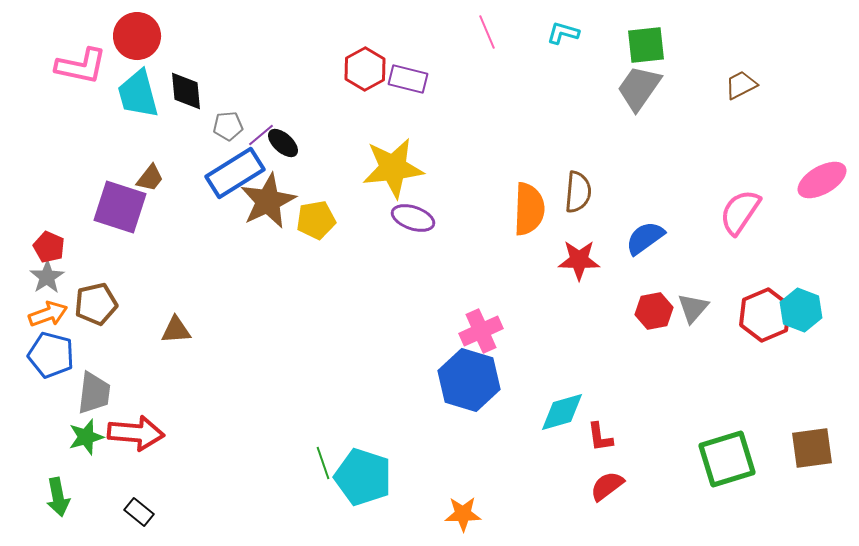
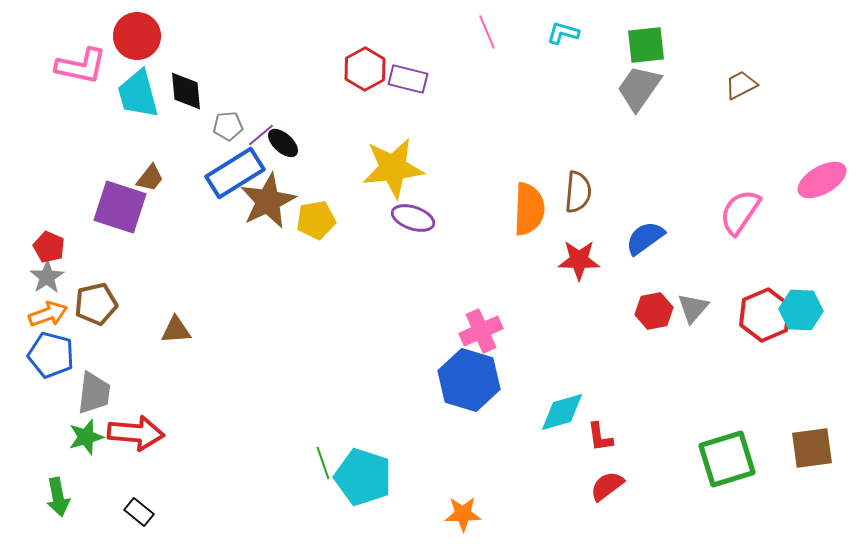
cyan hexagon at (801, 310): rotated 18 degrees counterclockwise
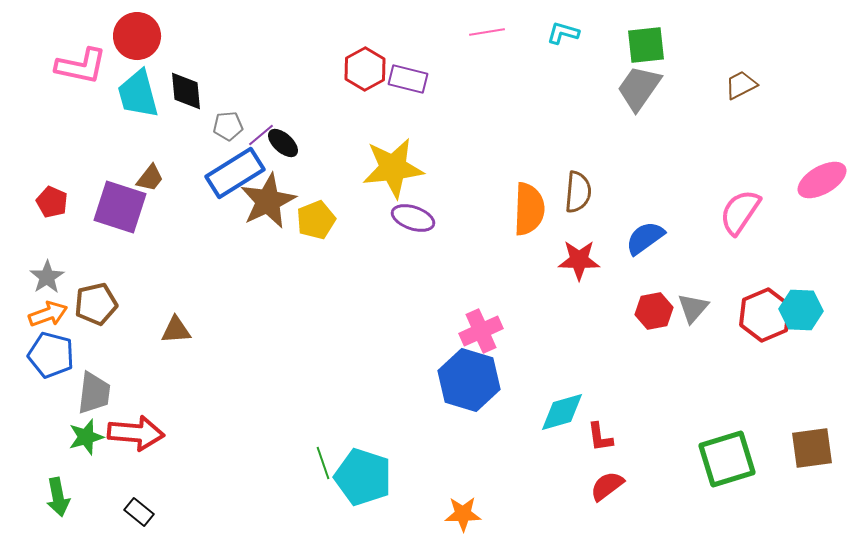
pink line at (487, 32): rotated 76 degrees counterclockwise
yellow pentagon at (316, 220): rotated 12 degrees counterclockwise
red pentagon at (49, 247): moved 3 px right, 45 px up
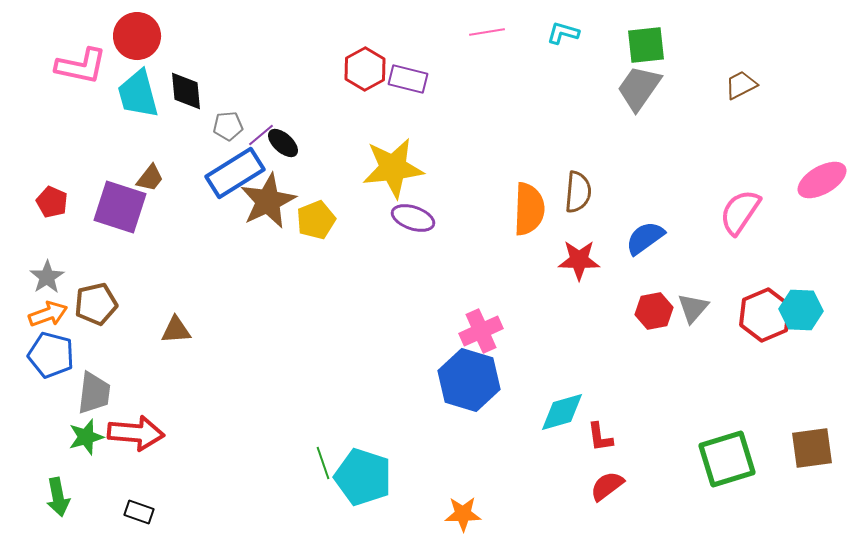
black rectangle at (139, 512): rotated 20 degrees counterclockwise
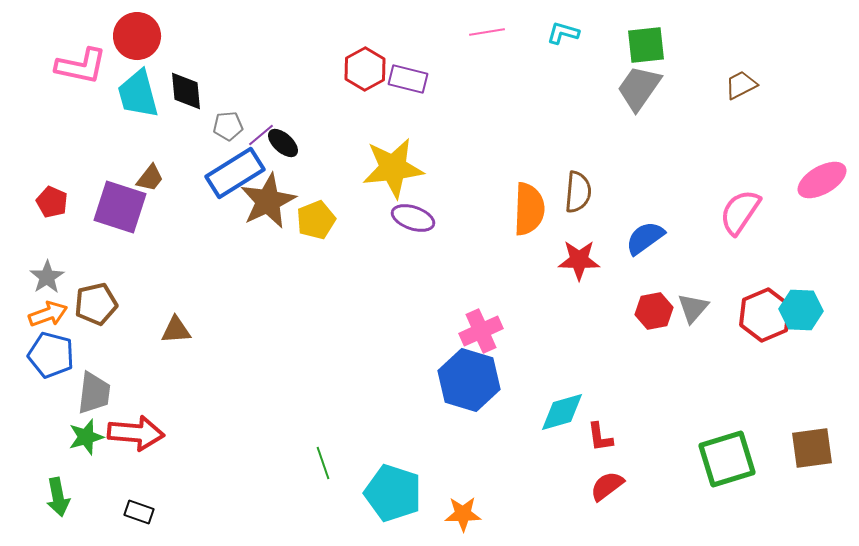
cyan pentagon at (363, 477): moved 30 px right, 16 px down
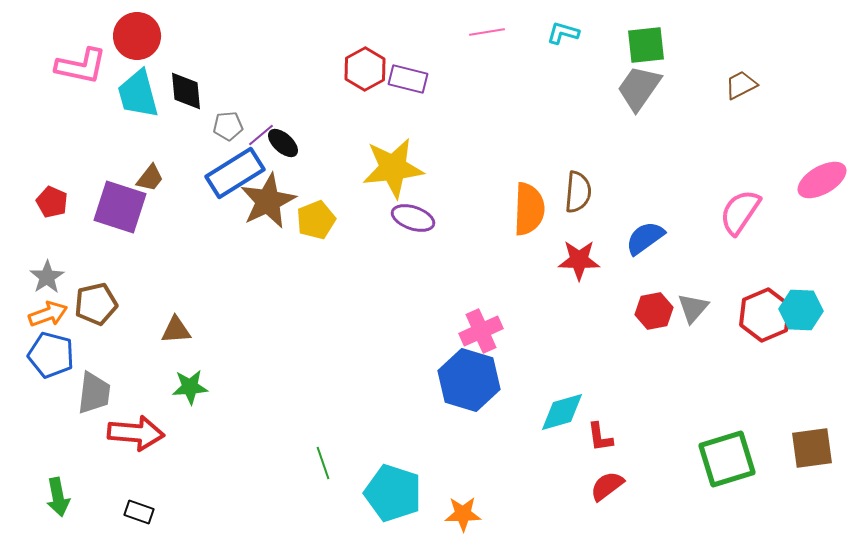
green star at (86, 437): moved 104 px right, 50 px up; rotated 12 degrees clockwise
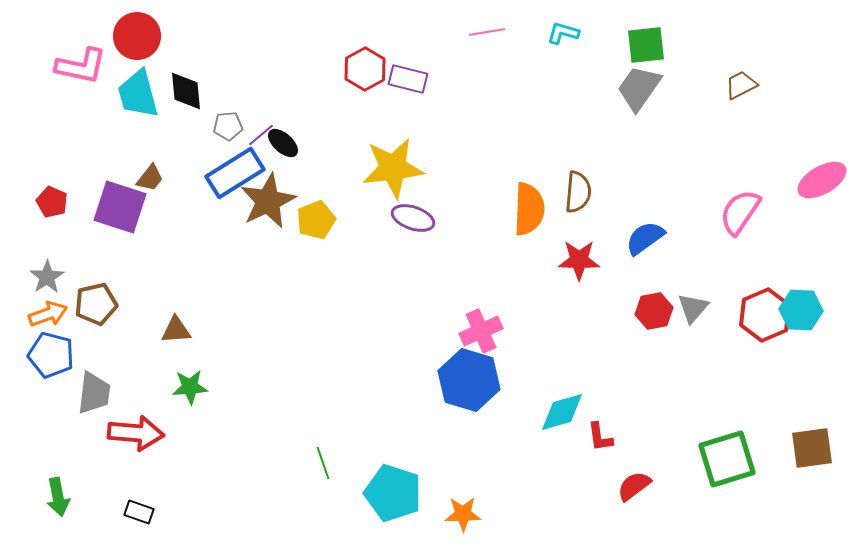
red semicircle at (607, 486): moved 27 px right
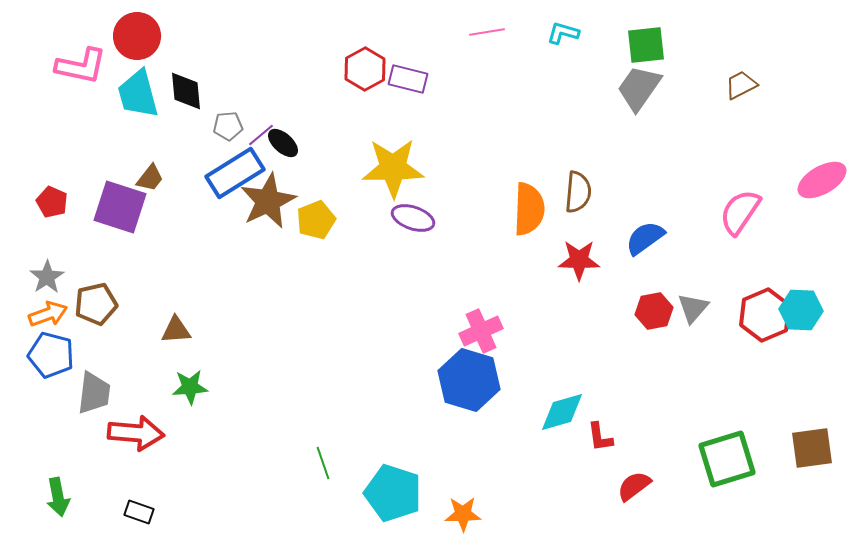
yellow star at (393, 168): rotated 6 degrees clockwise
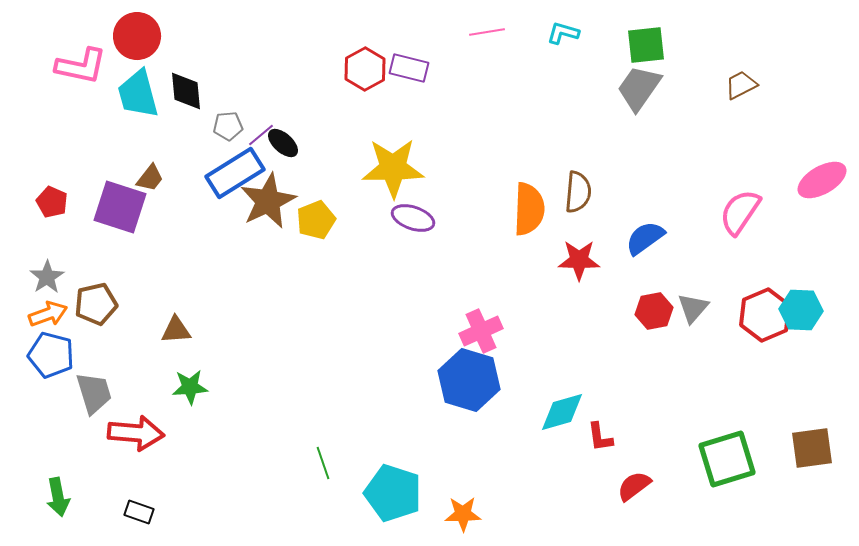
purple rectangle at (408, 79): moved 1 px right, 11 px up
gray trapezoid at (94, 393): rotated 24 degrees counterclockwise
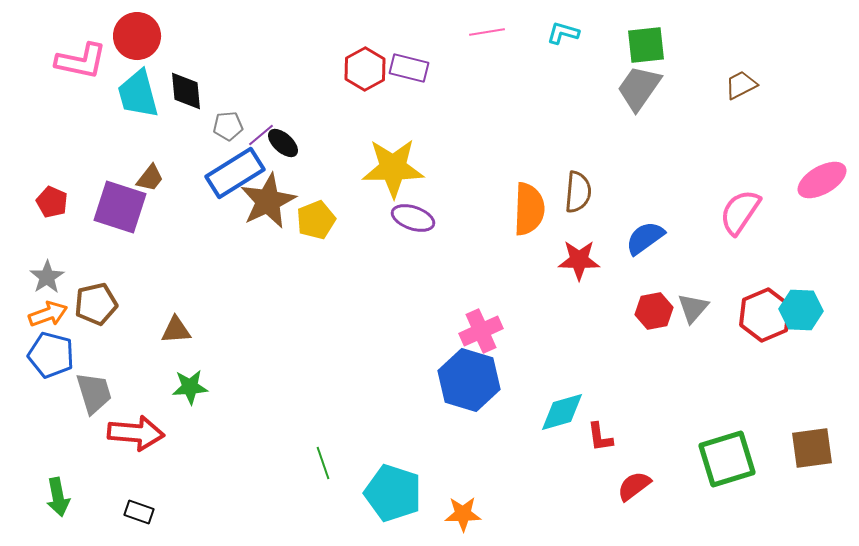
pink L-shape at (81, 66): moved 5 px up
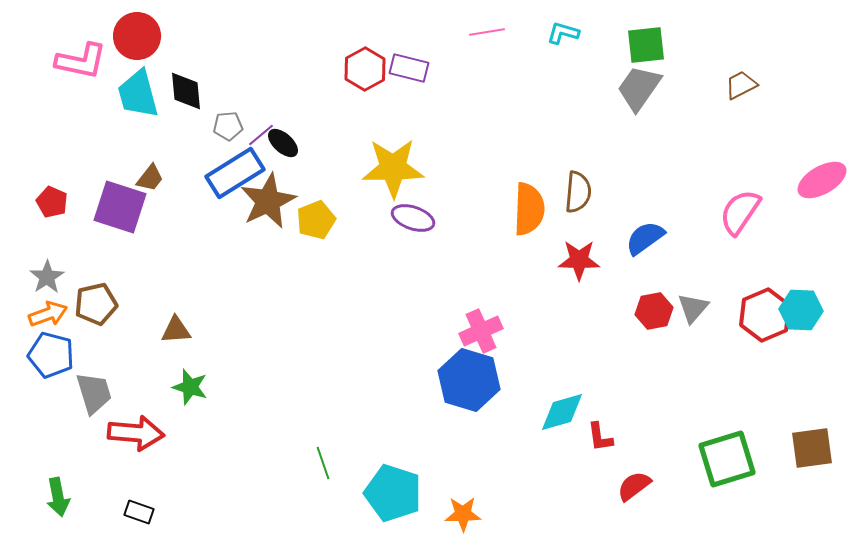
green star at (190, 387): rotated 21 degrees clockwise
